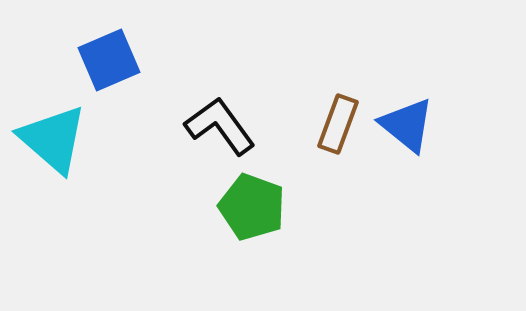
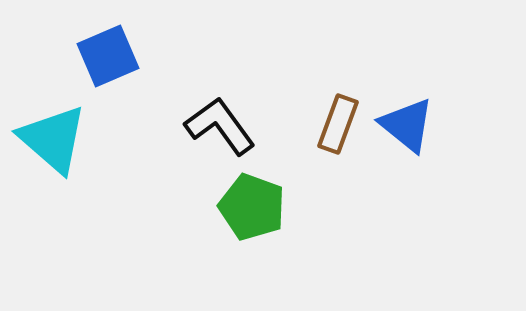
blue square: moved 1 px left, 4 px up
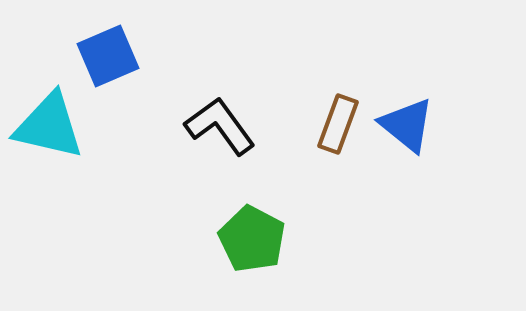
cyan triangle: moved 4 px left, 13 px up; rotated 28 degrees counterclockwise
green pentagon: moved 32 px down; rotated 8 degrees clockwise
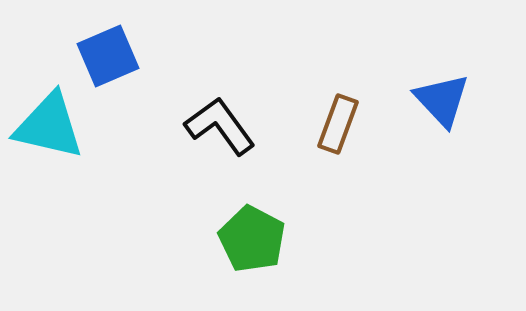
blue triangle: moved 35 px right, 25 px up; rotated 8 degrees clockwise
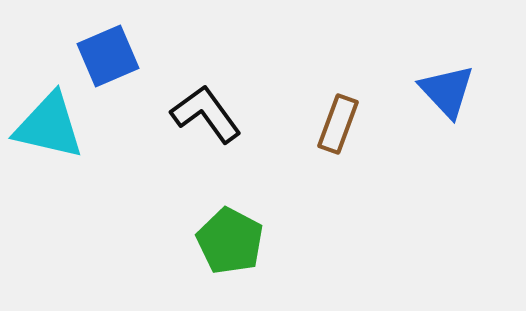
blue triangle: moved 5 px right, 9 px up
black L-shape: moved 14 px left, 12 px up
green pentagon: moved 22 px left, 2 px down
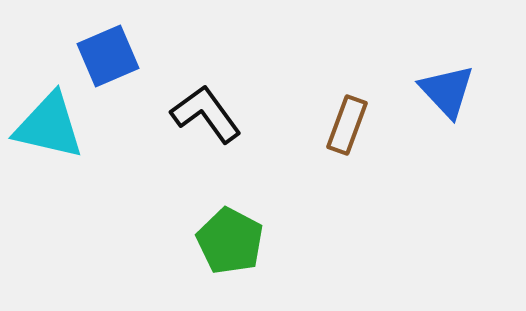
brown rectangle: moved 9 px right, 1 px down
